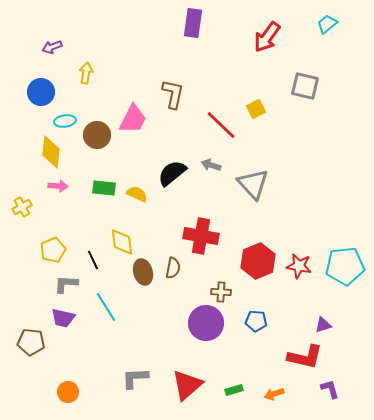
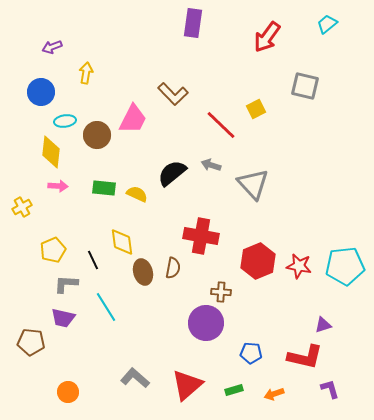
brown L-shape at (173, 94): rotated 124 degrees clockwise
blue pentagon at (256, 321): moved 5 px left, 32 px down
gray L-shape at (135, 378): rotated 44 degrees clockwise
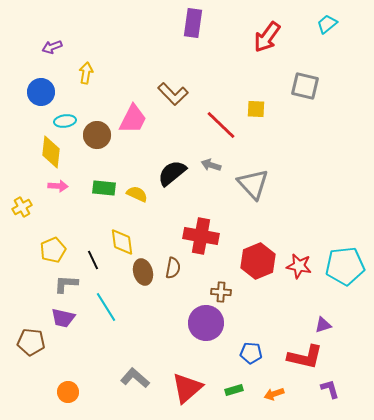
yellow square at (256, 109): rotated 30 degrees clockwise
red triangle at (187, 385): moved 3 px down
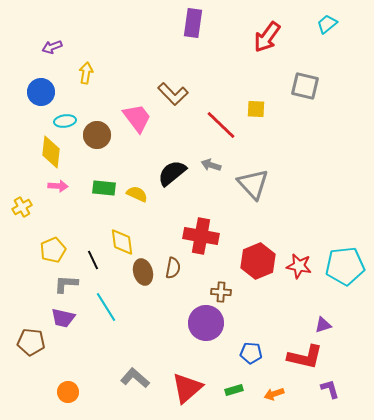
pink trapezoid at (133, 119): moved 4 px right, 1 px up; rotated 64 degrees counterclockwise
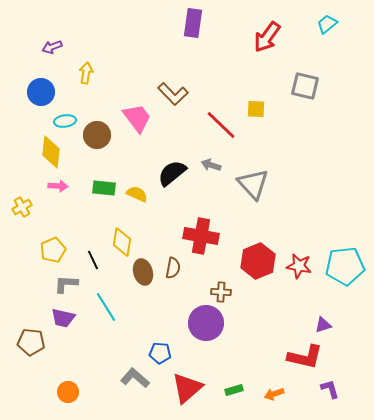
yellow diamond at (122, 242): rotated 16 degrees clockwise
blue pentagon at (251, 353): moved 91 px left
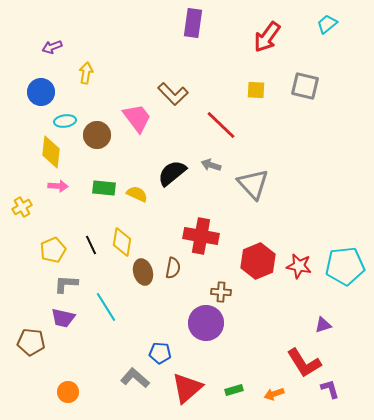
yellow square at (256, 109): moved 19 px up
black line at (93, 260): moved 2 px left, 15 px up
red L-shape at (305, 357): moved 1 px left, 6 px down; rotated 45 degrees clockwise
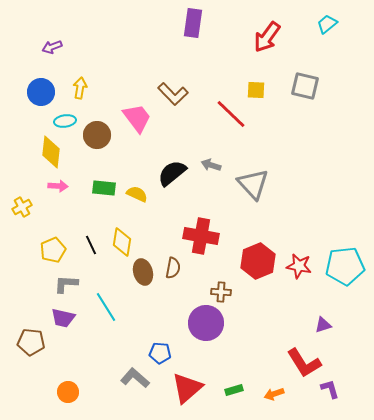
yellow arrow at (86, 73): moved 6 px left, 15 px down
red line at (221, 125): moved 10 px right, 11 px up
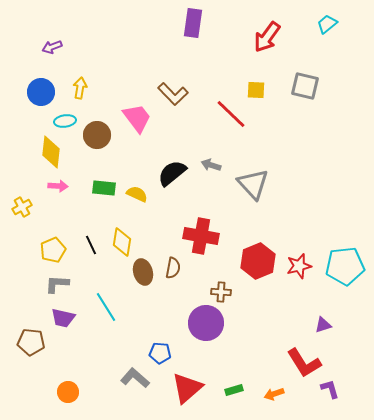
red star at (299, 266): rotated 25 degrees counterclockwise
gray L-shape at (66, 284): moved 9 px left
